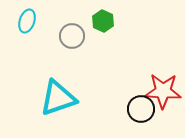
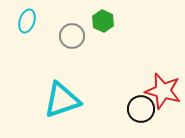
red star: rotated 12 degrees clockwise
cyan triangle: moved 4 px right, 2 px down
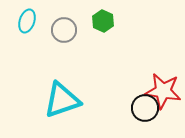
gray circle: moved 8 px left, 6 px up
red star: rotated 6 degrees counterclockwise
black circle: moved 4 px right, 1 px up
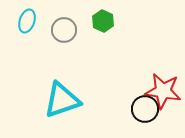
black circle: moved 1 px down
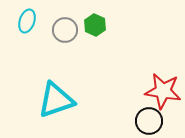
green hexagon: moved 8 px left, 4 px down
gray circle: moved 1 px right
cyan triangle: moved 6 px left
black circle: moved 4 px right, 12 px down
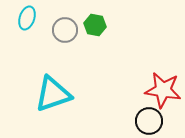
cyan ellipse: moved 3 px up
green hexagon: rotated 15 degrees counterclockwise
red star: moved 1 px up
cyan triangle: moved 3 px left, 6 px up
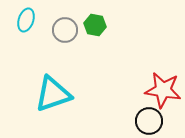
cyan ellipse: moved 1 px left, 2 px down
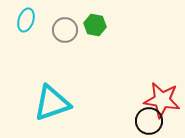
red star: moved 1 px left, 10 px down
cyan triangle: moved 1 px left, 9 px down
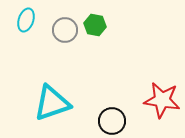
black circle: moved 37 px left
